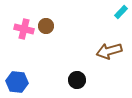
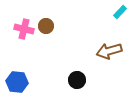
cyan rectangle: moved 1 px left
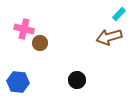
cyan rectangle: moved 1 px left, 2 px down
brown circle: moved 6 px left, 17 px down
brown arrow: moved 14 px up
blue hexagon: moved 1 px right
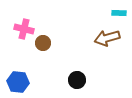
cyan rectangle: moved 1 px up; rotated 48 degrees clockwise
brown arrow: moved 2 px left, 1 px down
brown circle: moved 3 px right
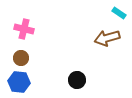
cyan rectangle: rotated 32 degrees clockwise
brown circle: moved 22 px left, 15 px down
blue hexagon: moved 1 px right
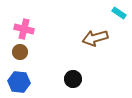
brown arrow: moved 12 px left
brown circle: moved 1 px left, 6 px up
black circle: moved 4 px left, 1 px up
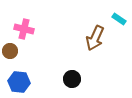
cyan rectangle: moved 6 px down
brown arrow: rotated 50 degrees counterclockwise
brown circle: moved 10 px left, 1 px up
black circle: moved 1 px left
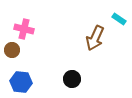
brown circle: moved 2 px right, 1 px up
blue hexagon: moved 2 px right
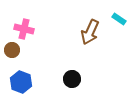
brown arrow: moved 5 px left, 6 px up
blue hexagon: rotated 15 degrees clockwise
